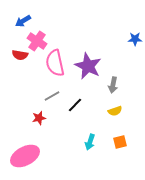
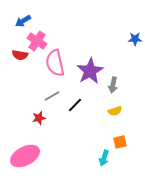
purple star: moved 2 px right, 5 px down; rotated 16 degrees clockwise
cyan arrow: moved 14 px right, 16 px down
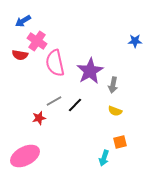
blue star: moved 2 px down
gray line: moved 2 px right, 5 px down
yellow semicircle: rotated 40 degrees clockwise
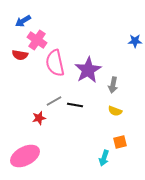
pink cross: moved 1 px up
purple star: moved 2 px left, 1 px up
black line: rotated 56 degrees clockwise
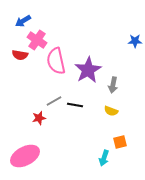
pink semicircle: moved 1 px right, 2 px up
yellow semicircle: moved 4 px left
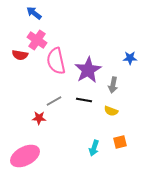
blue arrow: moved 11 px right, 8 px up; rotated 70 degrees clockwise
blue star: moved 5 px left, 17 px down
black line: moved 9 px right, 5 px up
red star: rotated 16 degrees clockwise
cyan arrow: moved 10 px left, 10 px up
